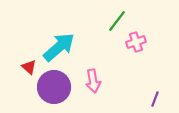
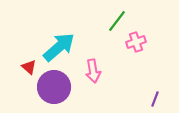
pink arrow: moved 10 px up
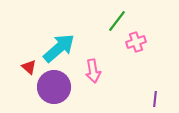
cyan arrow: moved 1 px down
purple line: rotated 14 degrees counterclockwise
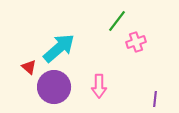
pink arrow: moved 6 px right, 15 px down; rotated 10 degrees clockwise
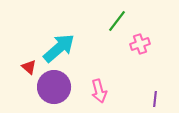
pink cross: moved 4 px right, 2 px down
pink arrow: moved 5 px down; rotated 15 degrees counterclockwise
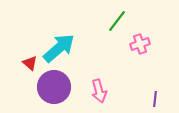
red triangle: moved 1 px right, 4 px up
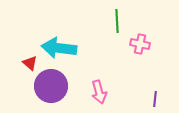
green line: rotated 40 degrees counterclockwise
pink cross: rotated 30 degrees clockwise
cyan arrow: rotated 132 degrees counterclockwise
purple circle: moved 3 px left, 1 px up
pink arrow: moved 1 px down
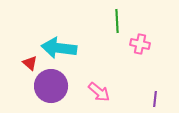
pink arrow: rotated 35 degrees counterclockwise
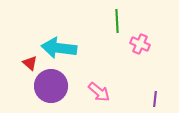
pink cross: rotated 12 degrees clockwise
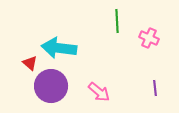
pink cross: moved 9 px right, 6 px up
purple line: moved 11 px up; rotated 14 degrees counterclockwise
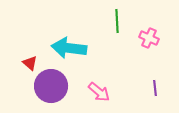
cyan arrow: moved 10 px right
